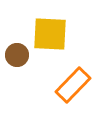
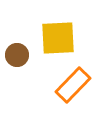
yellow square: moved 8 px right, 4 px down; rotated 6 degrees counterclockwise
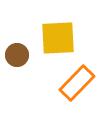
orange rectangle: moved 4 px right, 2 px up
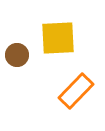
orange rectangle: moved 1 px left, 8 px down
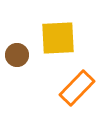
orange rectangle: moved 1 px right, 3 px up
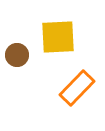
yellow square: moved 1 px up
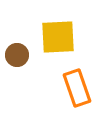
orange rectangle: rotated 63 degrees counterclockwise
